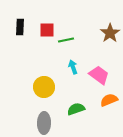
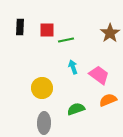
yellow circle: moved 2 px left, 1 px down
orange semicircle: moved 1 px left
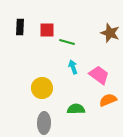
brown star: rotated 18 degrees counterclockwise
green line: moved 1 px right, 2 px down; rotated 28 degrees clockwise
green semicircle: rotated 18 degrees clockwise
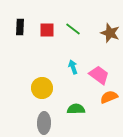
green line: moved 6 px right, 13 px up; rotated 21 degrees clockwise
orange semicircle: moved 1 px right, 3 px up
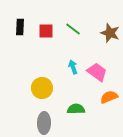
red square: moved 1 px left, 1 px down
pink trapezoid: moved 2 px left, 3 px up
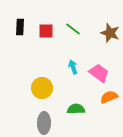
pink trapezoid: moved 2 px right, 1 px down
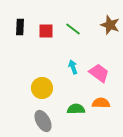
brown star: moved 8 px up
orange semicircle: moved 8 px left, 6 px down; rotated 24 degrees clockwise
gray ellipse: moved 1 px left, 2 px up; rotated 30 degrees counterclockwise
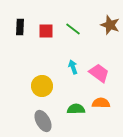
yellow circle: moved 2 px up
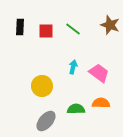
cyan arrow: rotated 32 degrees clockwise
gray ellipse: moved 3 px right; rotated 70 degrees clockwise
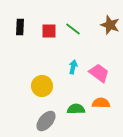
red square: moved 3 px right
